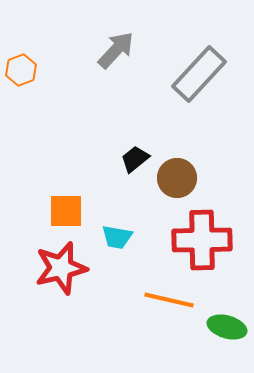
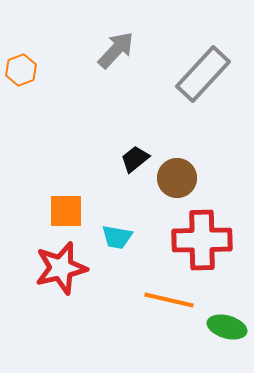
gray rectangle: moved 4 px right
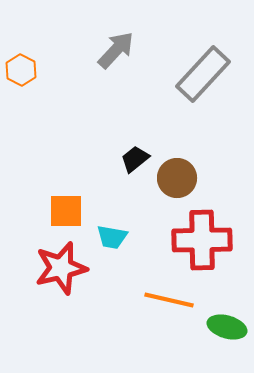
orange hexagon: rotated 12 degrees counterclockwise
cyan trapezoid: moved 5 px left
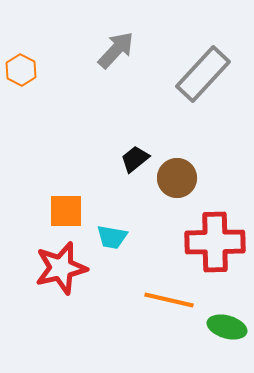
red cross: moved 13 px right, 2 px down
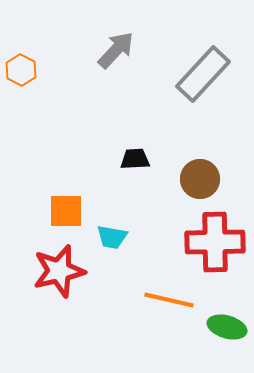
black trapezoid: rotated 36 degrees clockwise
brown circle: moved 23 px right, 1 px down
red star: moved 2 px left, 3 px down
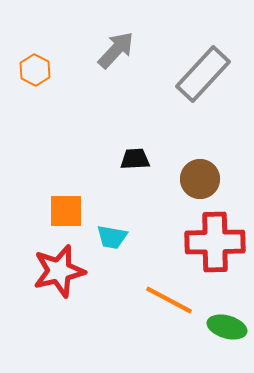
orange hexagon: moved 14 px right
orange line: rotated 15 degrees clockwise
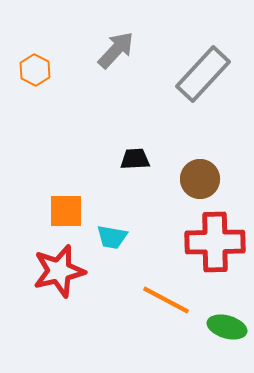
orange line: moved 3 px left
